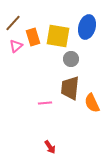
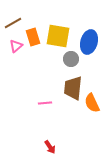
brown line: rotated 18 degrees clockwise
blue ellipse: moved 2 px right, 15 px down
brown trapezoid: moved 3 px right
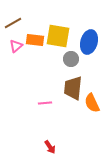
orange rectangle: moved 2 px right, 3 px down; rotated 66 degrees counterclockwise
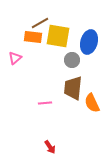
brown line: moved 27 px right
orange rectangle: moved 2 px left, 3 px up
pink triangle: moved 1 px left, 12 px down
gray circle: moved 1 px right, 1 px down
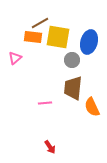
yellow square: moved 1 px down
orange semicircle: moved 4 px down
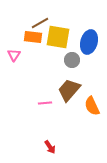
pink triangle: moved 1 px left, 3 px up; rotated 16 degrees counterclockwise
brown trapezoid: moved 4 px left, 2 px down; rotated 35 degrees clockwise
orange semicircle: moved 1 px up
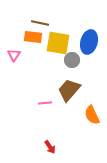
brown line: rotated 42 degrees clockwise
yellow square: moved 6 px down
orange semicircle: moved 9 px down
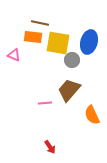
pink triangle: rotated 40 degrees counterclockwise
